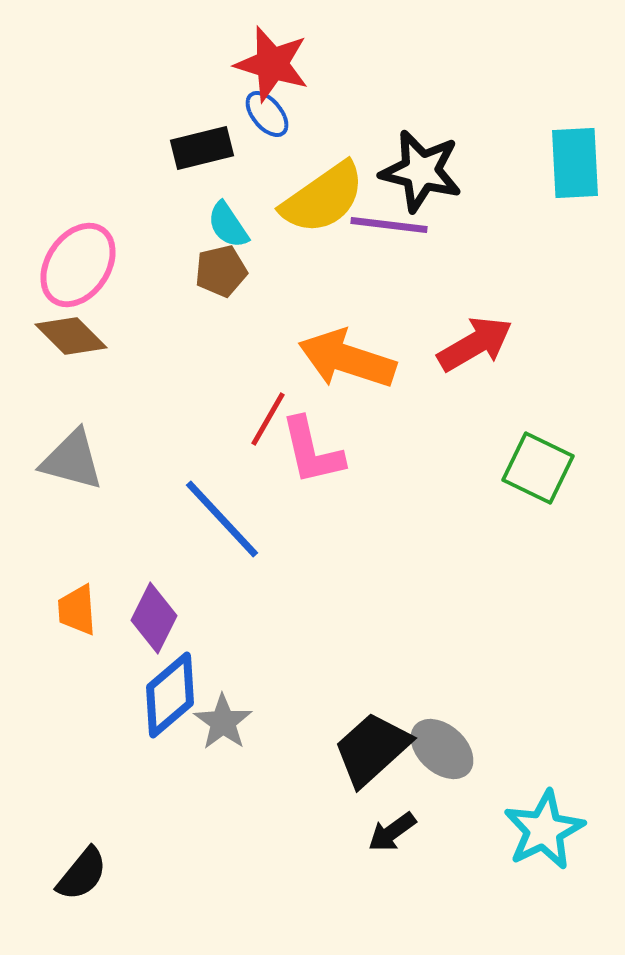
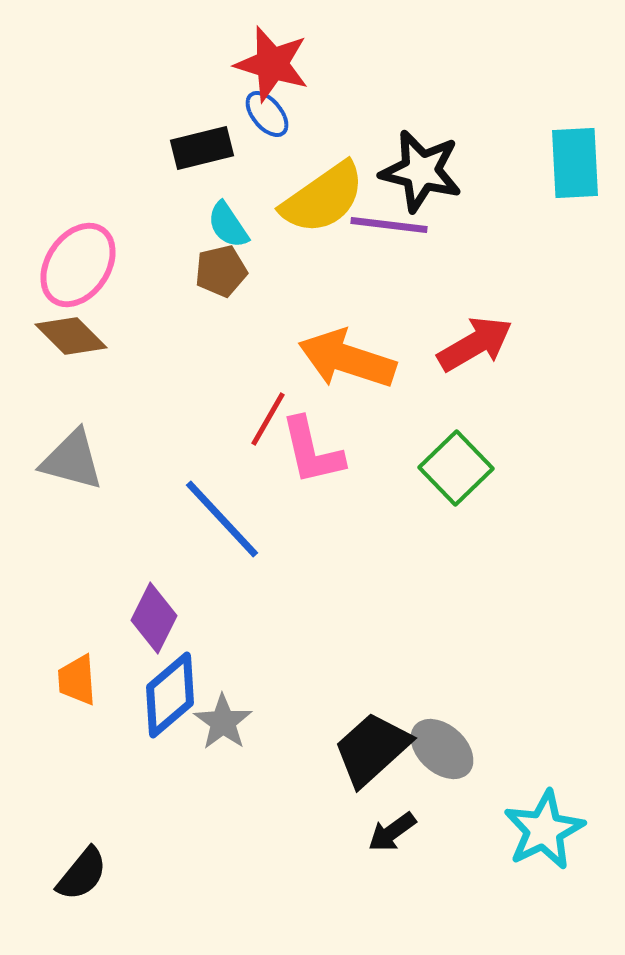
green square: moved 82 px left; rotated 20 degrees clockwise
orange trapezoid: moved 70 px down
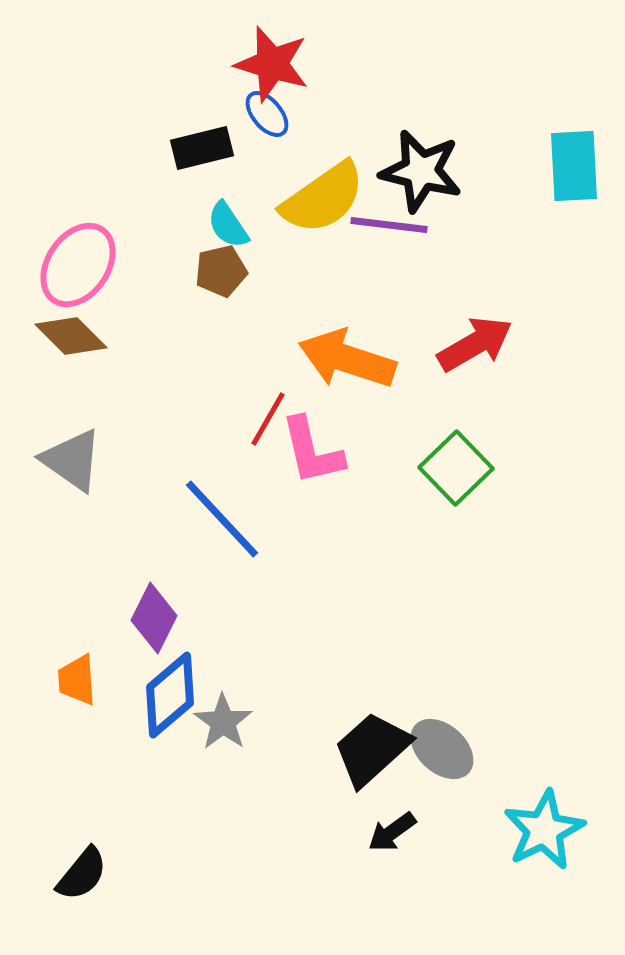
cyan rectangle: moved 1 px left, 3 px down
gray triangle: rotated 20 degrees clockwise
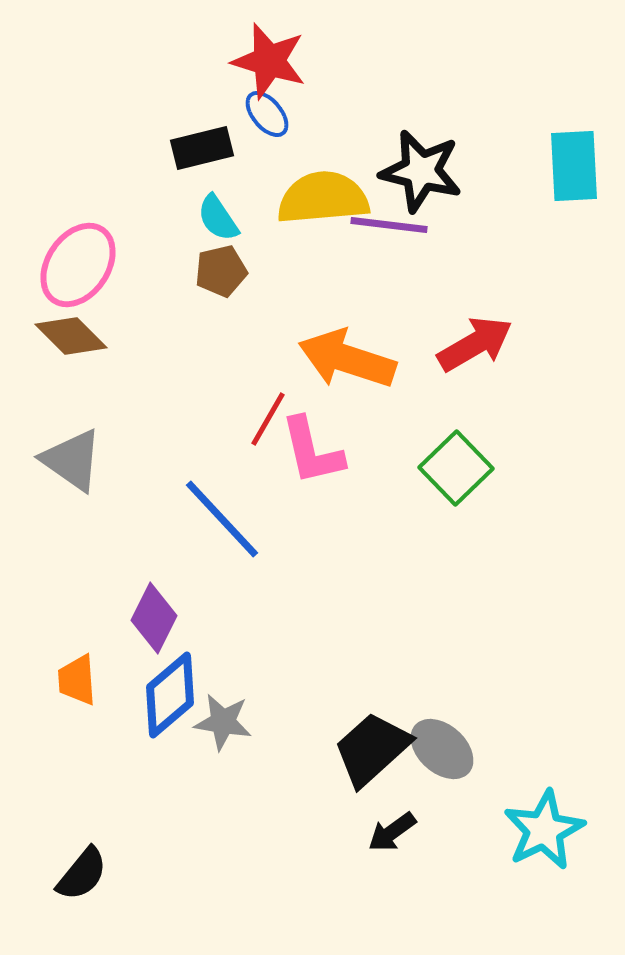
red star: moved 3 px left, 3 px up
yellow semicircle: rotated 150 degrees counterclockwise
cyan semicircle: moved 10 px left, 7 px up
gray star: rotated 26 degrees counterclockwise
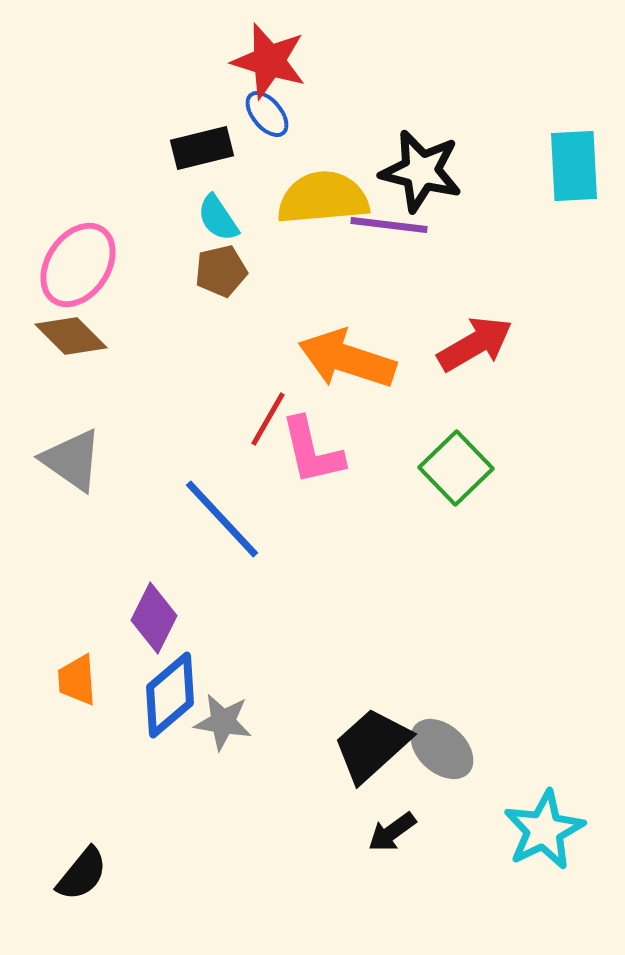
black trapezoid: moved 4 px up
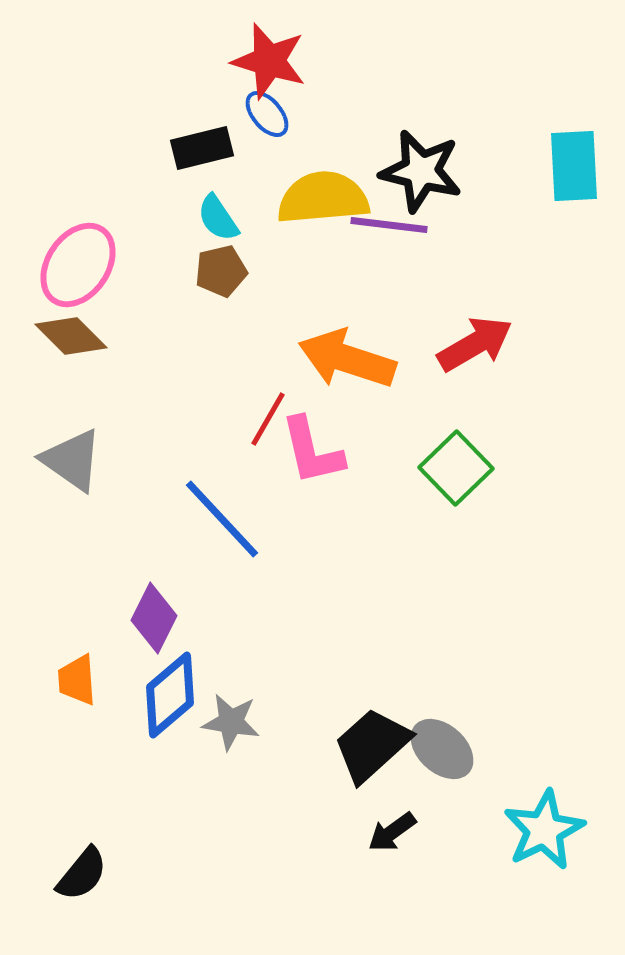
gray star: moved 8 px right
